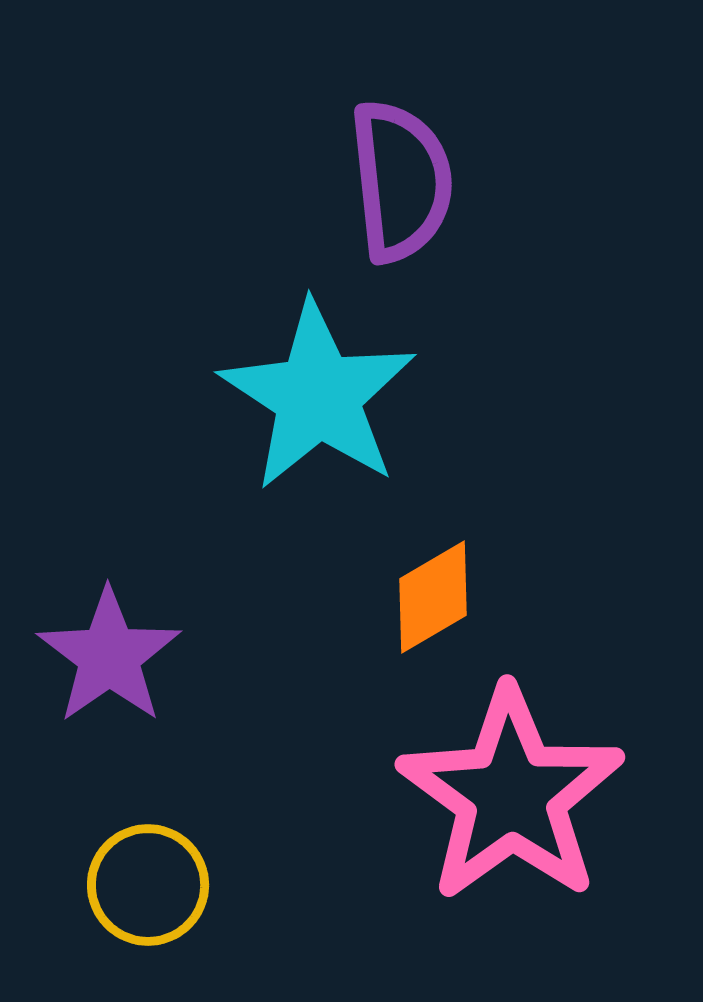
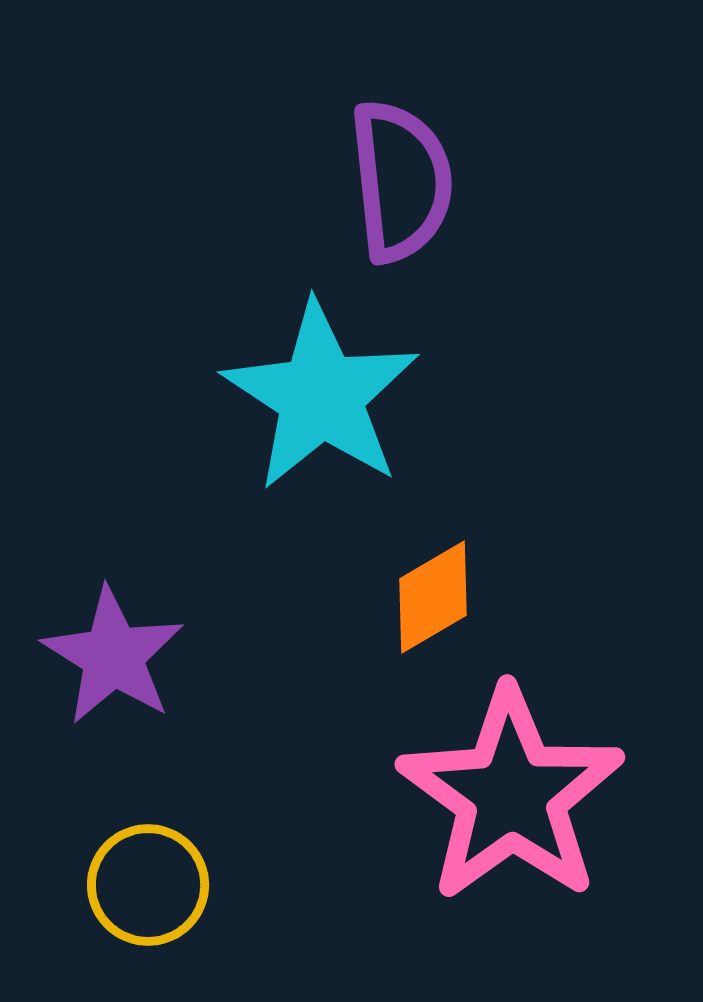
cyan star: moved 3 px right
purple star: moved 4 px right; rotated 5 degrees counterclockwise
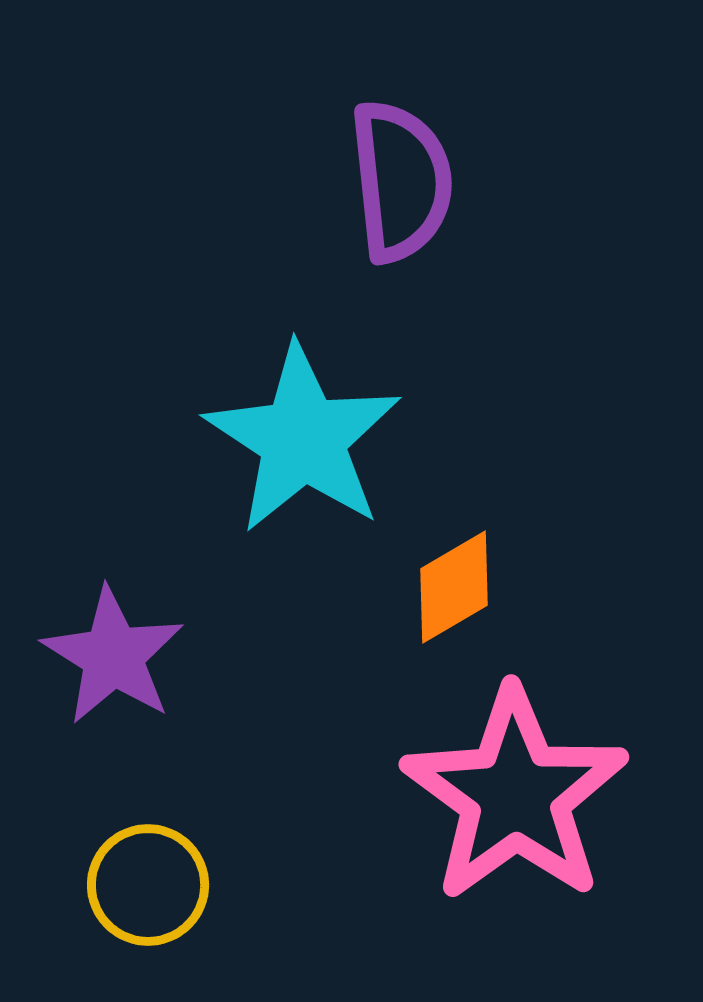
cyan star: moved 18 px left, 43 px down
orange diamond: moved 21 px right, 10 px up
pink star: moved 4 px right
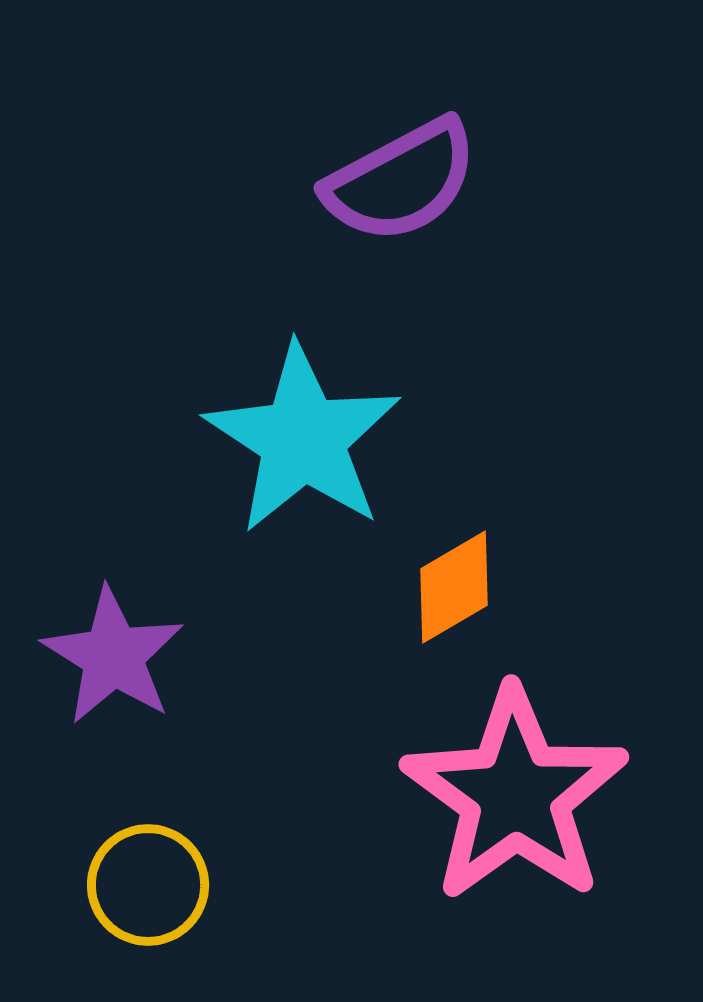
purple semicircle: rotated 68 degrees clockwise
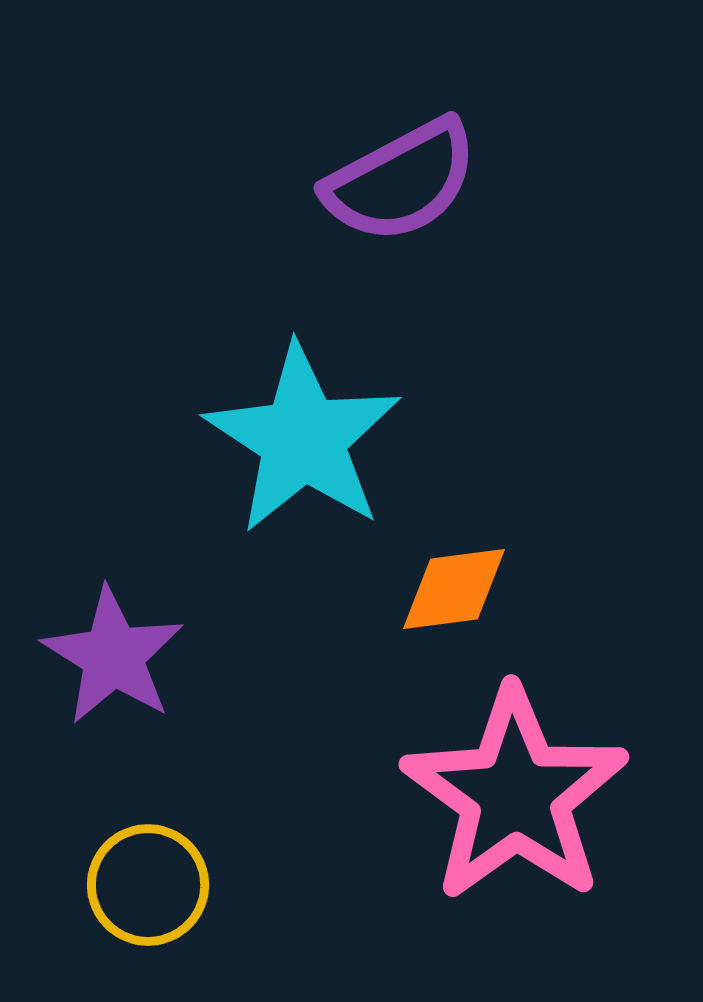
orange diamond: moved 2 px down; rotated 23 degrees clockwise
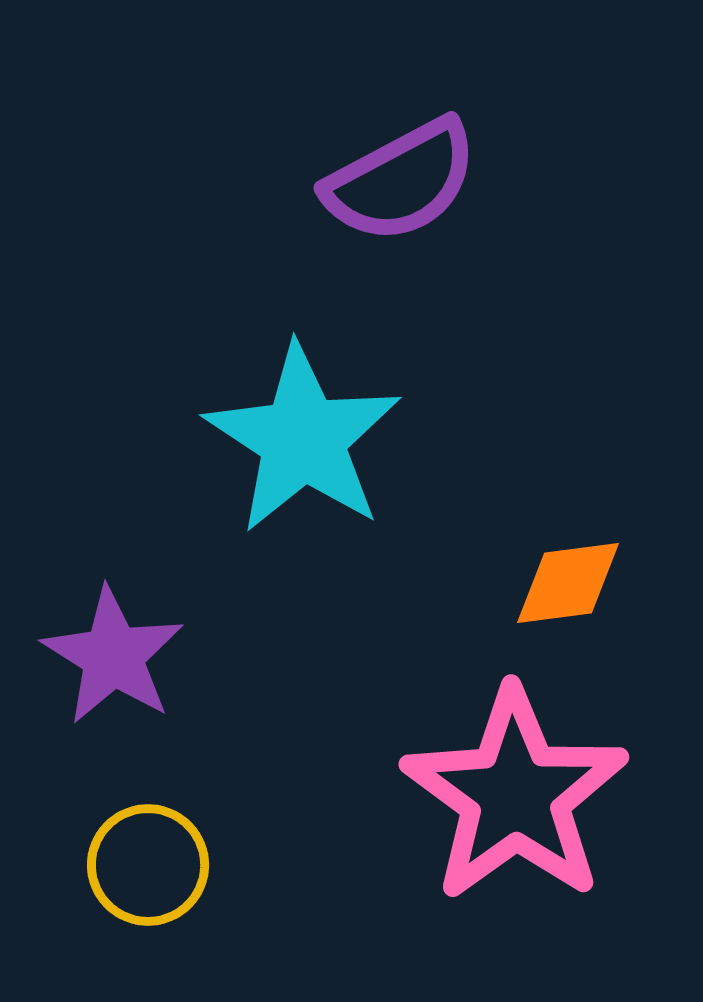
orange diamond: moved 114 px right, 6 px up
yellow circle: moved 20 px up
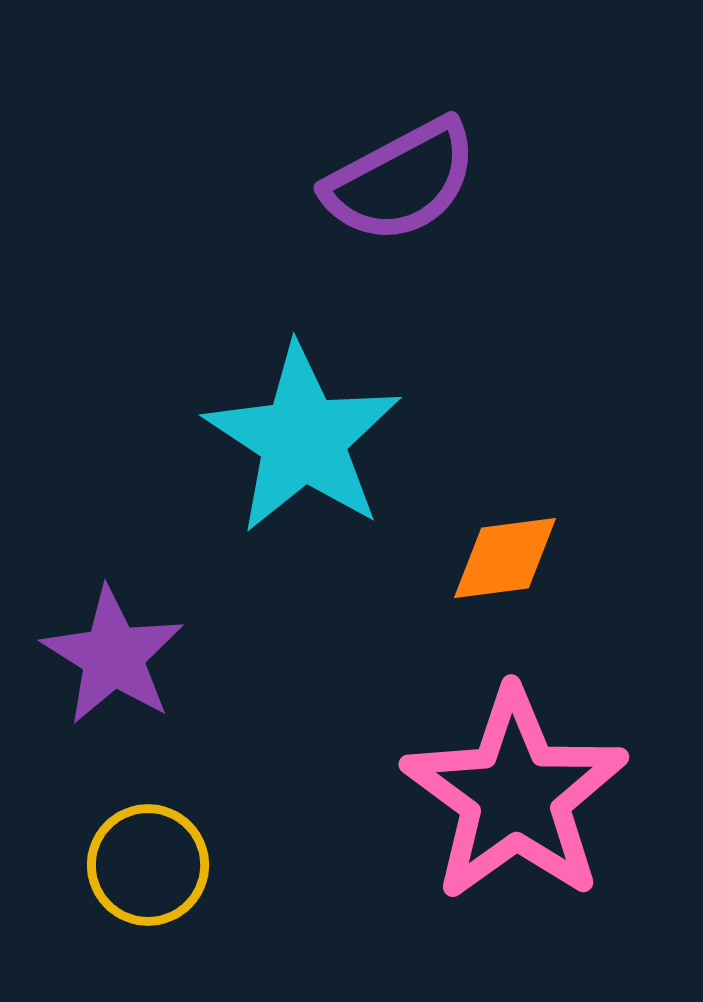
orange diamond: moved 63 px left, 25 px up
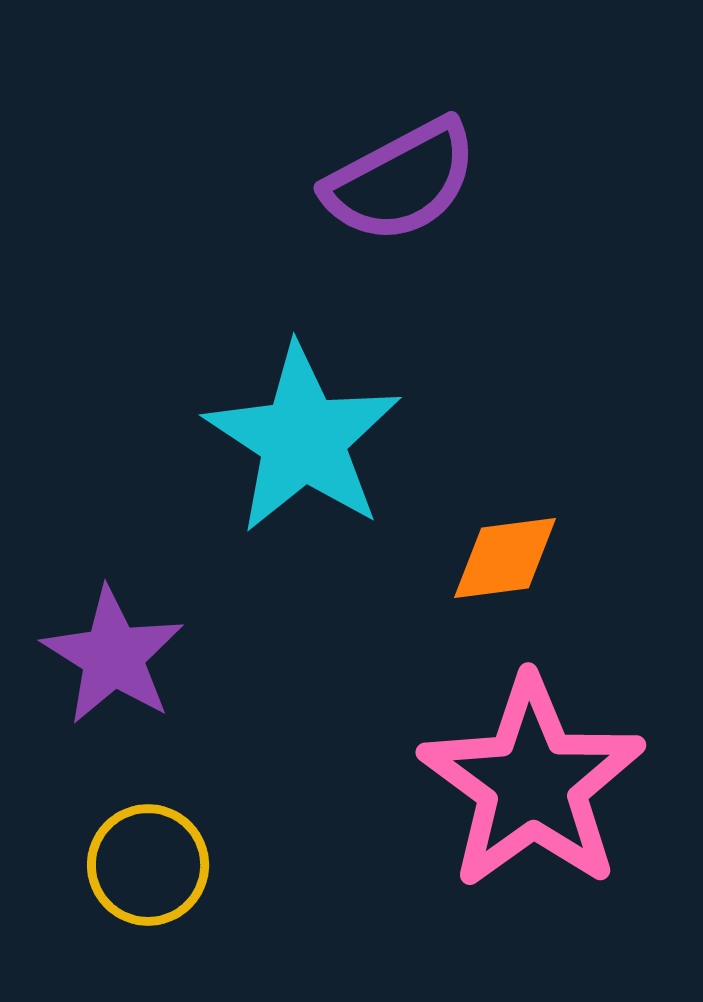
pink star: moved 17 px right, 12 px up
